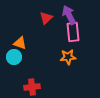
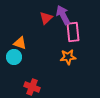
purple arrow: moved 6 px left
red cross: rotated 28 degrees clockwise
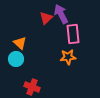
purple arrow: moved 2 px left, 1 px up
pink rectangle: moved 2 px down
orange triangle: rotated 24 degrees clockwise
cyan circle: moved 2 px right, 2 px down
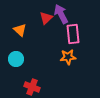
orange triangle: moved 13 px up
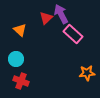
pink rectangle: rotated 42 degrees counterclockwise
orange star: moved 19 px right, 16 px down
red cross: moved 11 px left, 6 px up
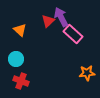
purple arrow: moved 3 px down
red triangle: moved 2 px right, 3 px down
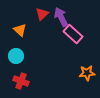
red triangle: moved 6 px left, 7 px up
cyan circle: moved 3 px up
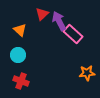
purple arrow: moved 2 px left, 4 px down
cyan circle: moved 2 px right, 1 px up
